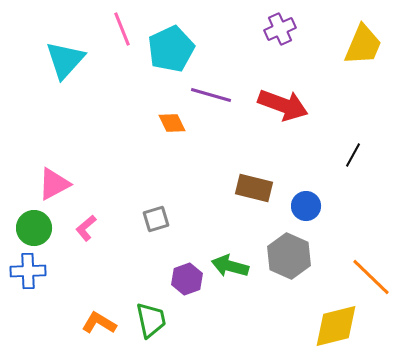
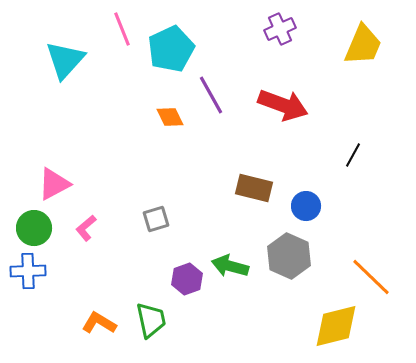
purple line: rotated 45 degrees clockwise
orange diamond: moved 2 px left, 6 px up
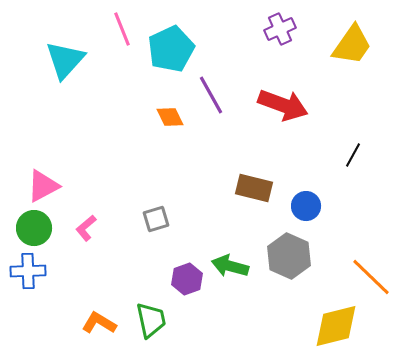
yellow trapezoid: moved 11 px left; rotated 12 degrees clockwise
pink triangle: moved 11 px left, 2 px down
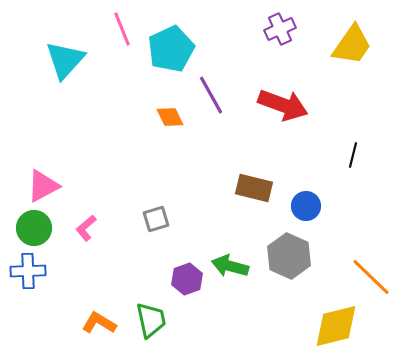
black line: rotated 15 degrees counterclockwise
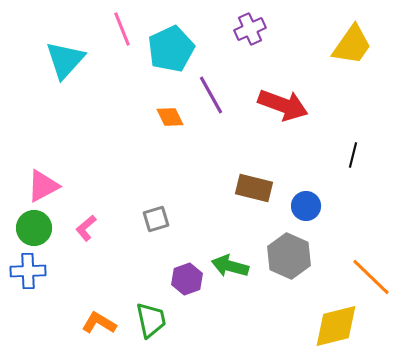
purple cross: moved 30 px left
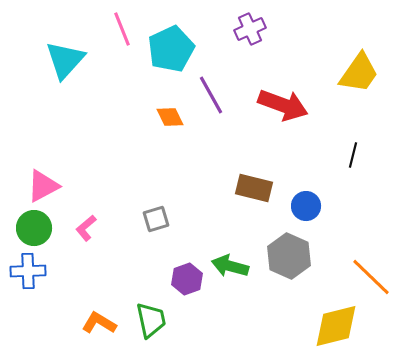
yellow trapezoid: moved 7 px right, 28 px down
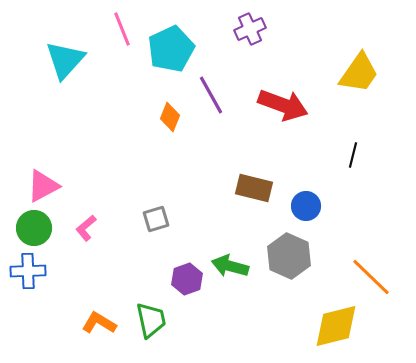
orange diamond: rotated 48 degrees clockwise
